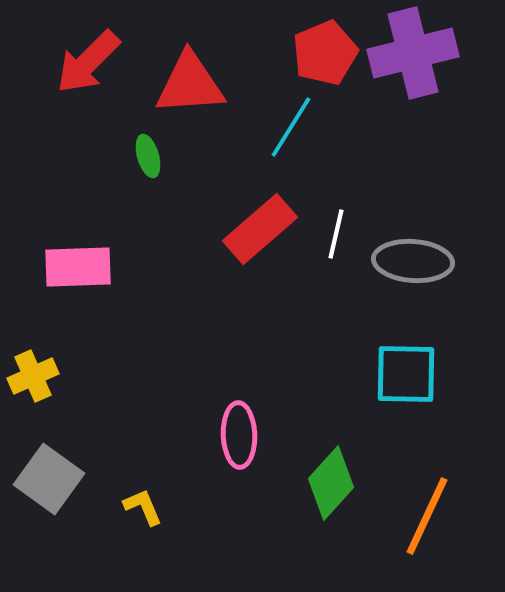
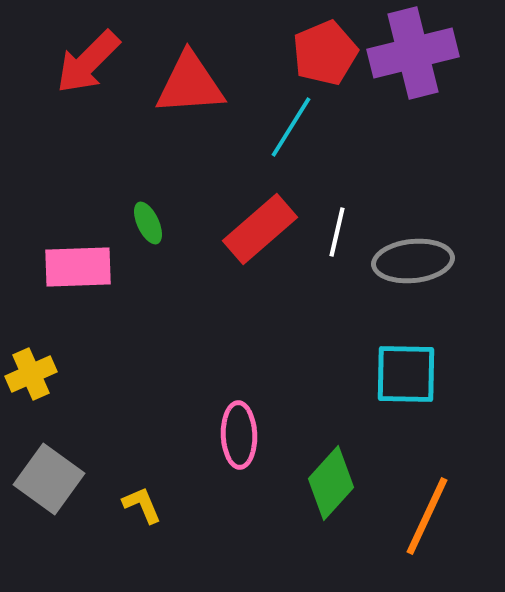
green ellipse: moved 67 px down; rotated 9 degrees counterclockwise
white line: moved 1 px right, 2 px up
gray ellipse: rotated 10 degrees counterclockwise
yellow cross: moved 2 px left, 2 px up
yellow L-shape: moved 1 px left, 2 px up
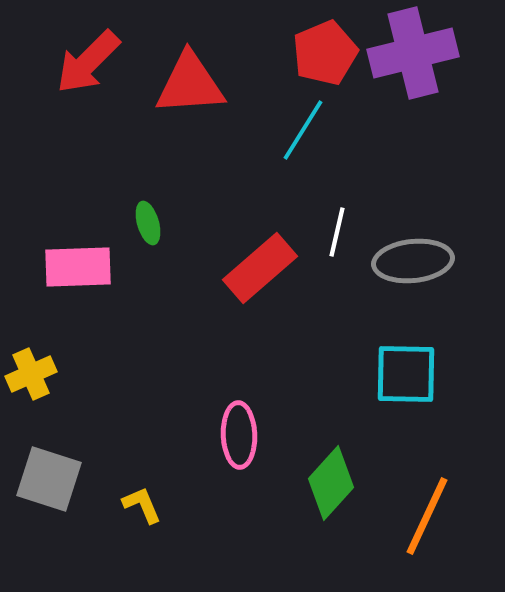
cyan line: moved 12 px right, 3 px down
green ellipse: rotated 9 degrees clockwise
red rectangle: moved 39 px down
gray square: rotated 18 degrees counterclockwise
